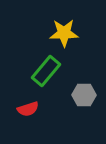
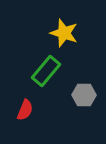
yellow star: rotated 20 degrees clockwise
red semicircle: moved 3 px left, 1 px down; rotated 50 degrees counterclockwise
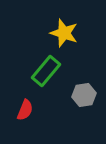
gray hexagon: rotated 10 degrees counterclockwise
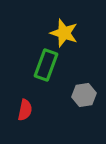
green rectangle: moved 6 px up; rotated 20 degrees counterclockwise
red semicircle: rotated 10 degrees counterclockwise
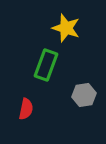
yellow star: moved 2 px right, 5 px up
red semicircle: moved 1 px right, 1 px up
